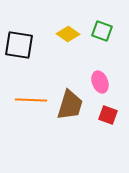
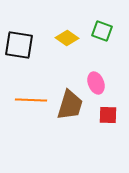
yellow diamond: moved 1 px left, 4 px down
pink ellipse: moved 4 px left, 1 px down
red square: rotated 18 degrees counterclockwise
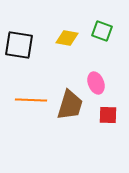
yellow diamond: rotated 25 degrees counterclockwise
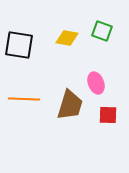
orange line: moved 7 px left, 1 px up
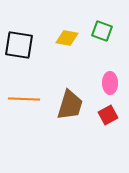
pink ellipse: moved 14 px right; rotated 20 degrees clockwise
red square: rotated 30 degrees counterclockwise
